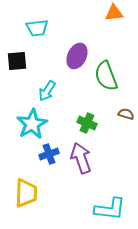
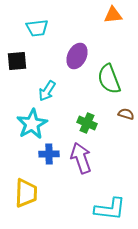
orange triangle: moved 1 px left, 2 px down
green semicircle: moved 3 px right, 3 px down
blue cross: rotated 18 degrees clockwise
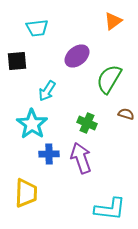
orange triangle: moved 6 px down; rotated 30 degrees counterclockwise
purple ellipse: rotated 25 degrees clockwise
green semicircle: rotated 52 degrees clockwise
cyan star: rotated 8 degrees counterclockwise
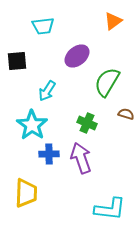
cyan trapezoid: moved 6 px right, 2 px up
green semicircle: moved 2 px left, 3 px down
cyan star: moved 1 px down
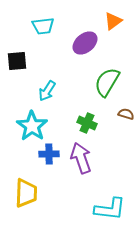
purple ellipse: moved 8 px right, 13 px up
cyan star: moved 1 px down
